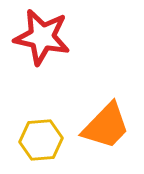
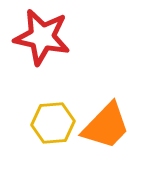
yellow hexagon: moved 12 px right, 17 px up
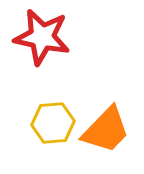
orange trapezoid: moved 4 px down
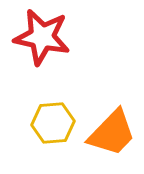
orange trapezoid: moved 6 px right, 3 px down
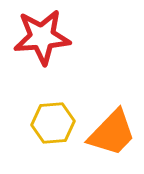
red star: rotated 16 degrees counterclockwise
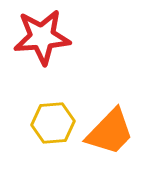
orange trapezoid: moved 2 px left, 1 px up
